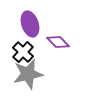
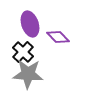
purple diamond: moved 5 px up
gray star: rotated 16 degrees clockwise
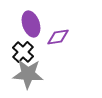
purple ellipse: moved 1 px right
purple diamond: rotated 55 degrees counterclockwise
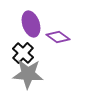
purple diamond: rotated 45 degrees clockwise
black cross: moved 1 px down
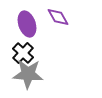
purple ellipse: moved 4 px left
purple diamond: moved 20 px up; rotated 25 degrees clockwise
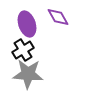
black cross: moved 3 px up; rotated 15 degrees clockwise
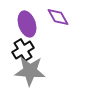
gray star: moved 2 px right, 3 px up
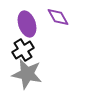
gray star: moved 3 px left, 3 px down; rotated 8 degrees clockwise
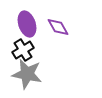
purple diamond: moved 10 px down
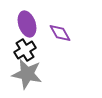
purple diamond: moved 2 px right, 6 px down
black cross: moved 2 px right
